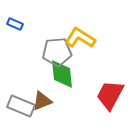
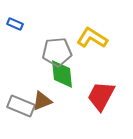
yellow L-shape: moved 12 px right
red trapezoid: moved 9 px left, 1 px down
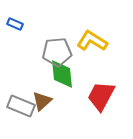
yellow L-shape: moved 3 px down
brown triangle: rotated 20 degrees counterclockwise
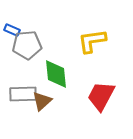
blue rectangle: moved 3 px left, 6 px down
yellow L-shape: rotated 40 degrees counterclockwise
gray pentagon: moved 30 px left, 7 px up
green diamond: moved 6 px left
gray rectangle: moved 2 px right, 12 px up; rotated 24 degrees counterclockwise
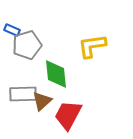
yellow L-shape: moved 5 px down
gray pentagon: rotated 12 degrees counterclockwise
red trapezoid: moved 33 px left, 19 px down
